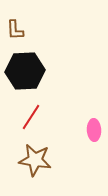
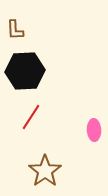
brown star: moved 10 px right, 11 px down; rotated 28 degrees clockwise
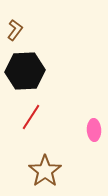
brown L-shape: rotated 140 degrees counterclockwise
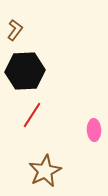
red line: moved 1 px right, 2 px up
brown star: rotated 8 degrees clockwise
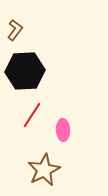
pink ellipse: moved 31 px left
brown star: moved 1 px left, 1 px up
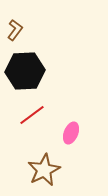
red line: rotated 20 degrees clockwise
pink ellipse: moved 8 px right, 3 px down; rotated 25 degrees clockwise
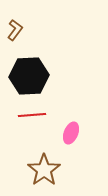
black hexagon: moved 4 px right, 5 px down
red line: rotated 32 degrees clockwise
brown star: rotated 8 degrees counterclockwise
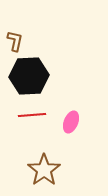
brown L-shape: moved 11 px down; rotated 25 degrees counterclockwise
pink ellipse: moved 11 px up
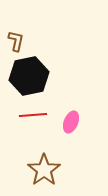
brown L-shape: moved 1 px right
black hexagon: rotated 9 degrees counterclockwise
red line: moved 1 px right
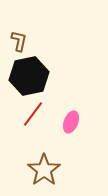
brown L-shape: moved 3 px right
red line: moved 1 px up; rotated 48 degrees counterclockwise
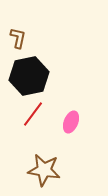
brown L-shape: moved 1 px left, 3 px up
brown star: rotated 28 degrees counterclockwise
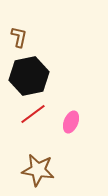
brown L-shape: moved 1 px right, 1 px up
red line: rotated 16 degrees clockwise
brown star: moved 6 px left
